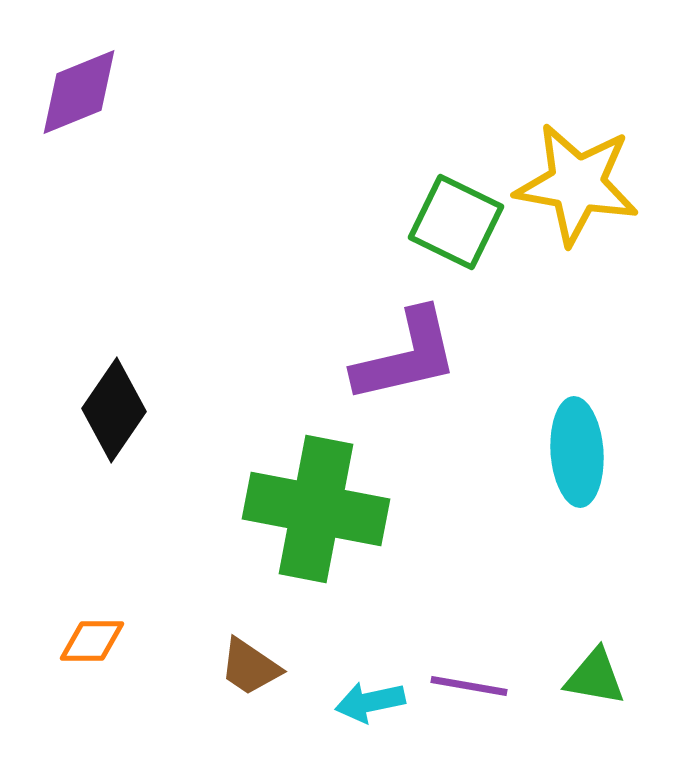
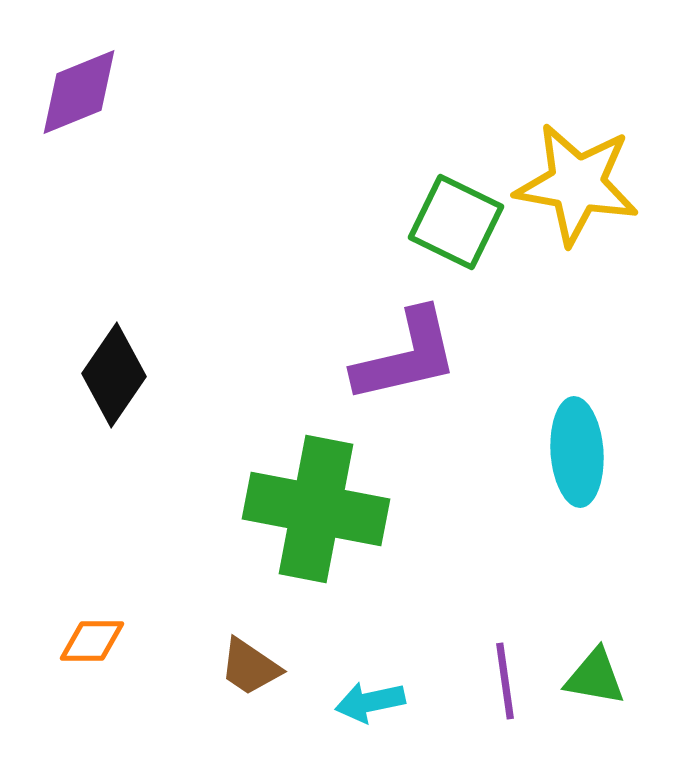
black diamond: moved 35 px up
purple line: moved 36 px right, 5 px up; rotated 72 degrees clockwise
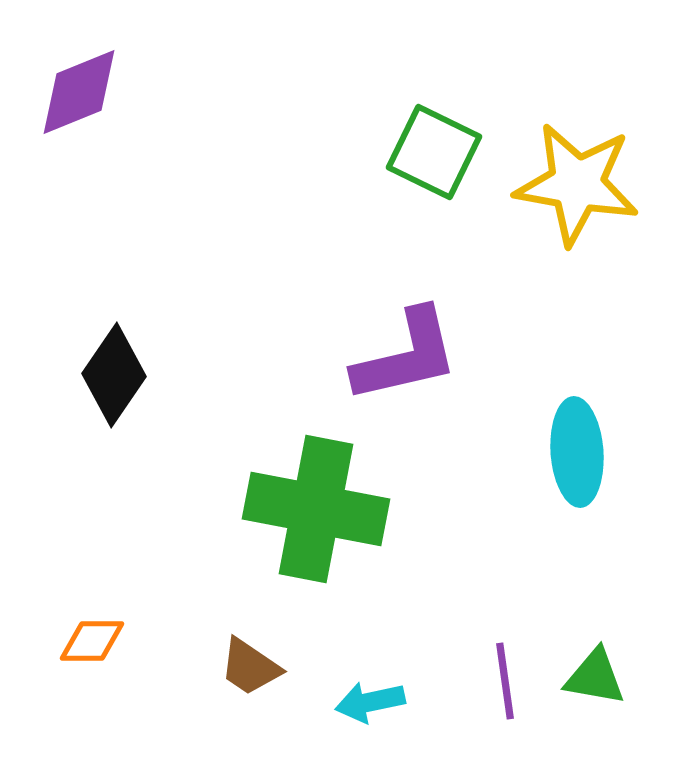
green square: moved 22 px left, 70 px up
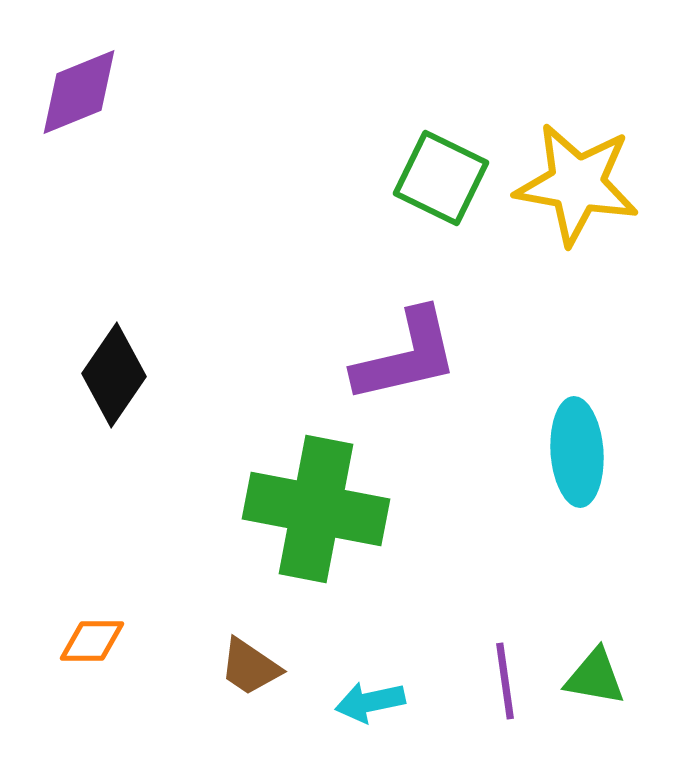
green square: moved 7 px right, 26 px down
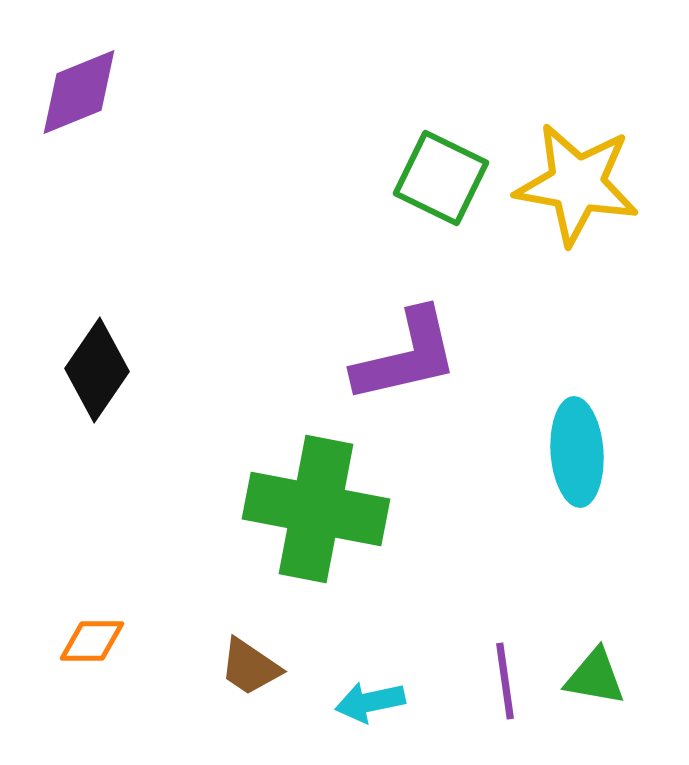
black diamond: moved 17 px left, 5 px up
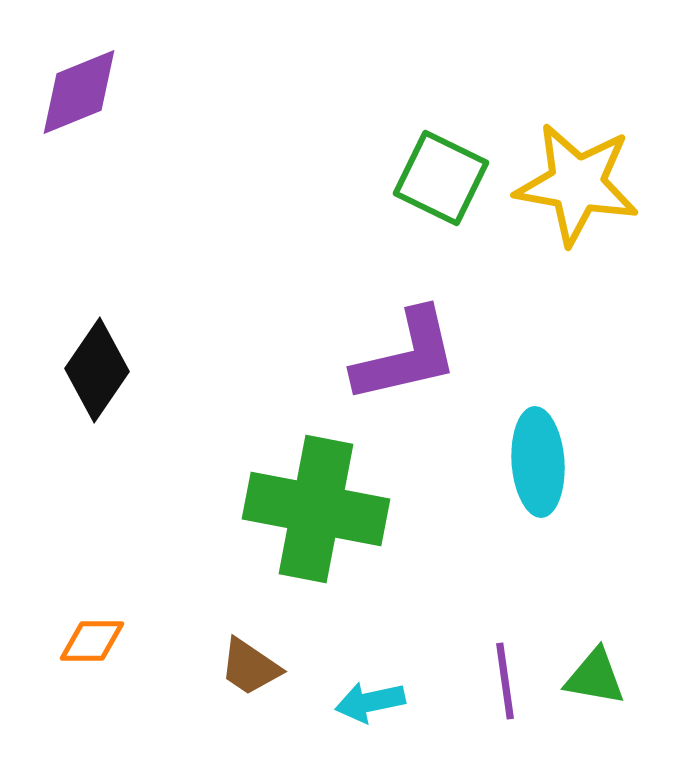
cyan ellipse: moved 39 px left, 10 px down
